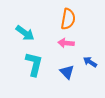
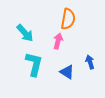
cyan arrow: rotated 12 degrees clockwise
pink arrow: moved 8 px left, 2 px up; rotated 98 degrees clockwise
blue arrow: rotated 40 degrees clockwise
blue triangle: rotated 14 degrees counterclockwise
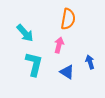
pink arrow: moved 1 px right, 4 px down
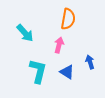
cyan L-shape: moved 4 px right, 7 px down
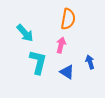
pink arrow: moved 2 px right
cyan L-shape: moved 9 px up
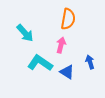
cyan L-shape: moved 2 px right, 1 px down; rotated 70 degrees counterclockwise
